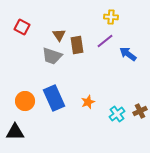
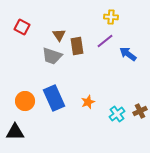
brown rectangle: moved 1 px down
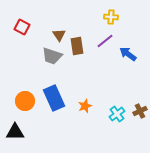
orange star: moved 3 px left, 4 px down
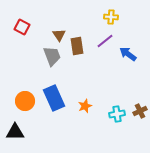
gray trapezoid: rotated 130 degrees counterclockwise
cyan cross: rotated 28 degrees clockwise
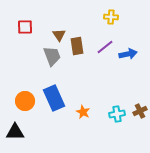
red square: moved 3 px right; rotated 28 degrees counterclockwise
purple line: moved 6 px down
blue arrow: rotated 132 degrees clockwise
orange star: moved 2 px left, 6 px down; rotated 24 degrees counterclockwise
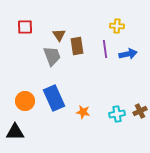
yellow cross: moved 6 px right, 9 px down
purple line: moved 2 px down; rotated 60 degrees counterclockwise
orange star: rotated 16 degrees counterclockwise
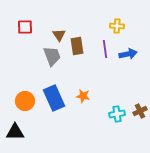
orange star: moved 16 px up
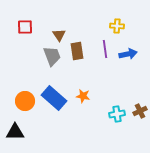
brown rectangle: moved 5 px down
blue rectangle: rotated 25 degrees counterclockwise
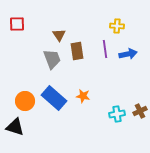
red square: moved 8 px left, 3 px up
gray trapezoid: moved 3 px down
black triangle: moved 5 px up; rotated 18 degrees clockwise
